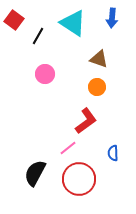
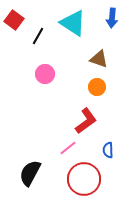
blue semicircle: moved 5 px left, 3 px up
black semicircle: moved 5 px left
red circle: moved 5 px right
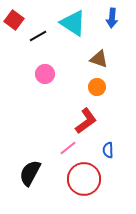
black line: rotated 30 degrees clockwise
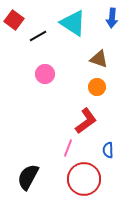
pink line: rotated 30 degrees counterclockwise
black semicircle: moved 2 px left, 4 px down
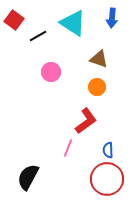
pink circle: moved 6 px right, 2 px up
red circle: moved 23 px right
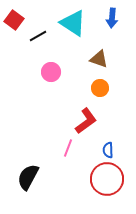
orange circle: moved 3 px right, 1 px down
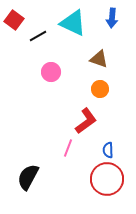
cyan triangle: rotated 8 degrees counterclockwise
orange circle: moved 1 px down
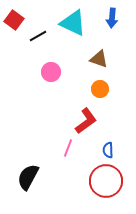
red circle: moved 1 px left, 2 px down
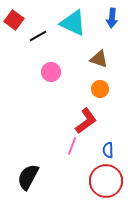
pink line: moved 4 px right, 2 px up
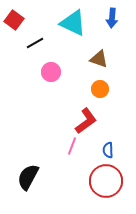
black line: moved 3 px left, 7 px down
